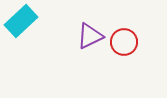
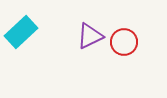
cyan rectangle: moved 11 px down
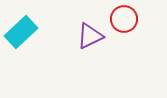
red circle: moved 23 px up
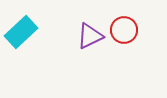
red circle: moved 11 px down
